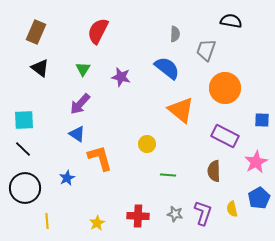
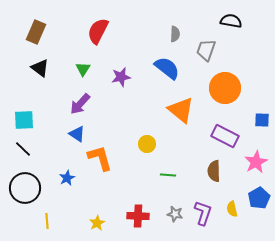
purple star: rotated 24 degrees counterclockwise
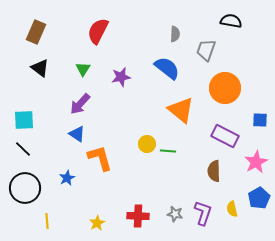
blue square: moved 2 px left
green line: moved 24 px up
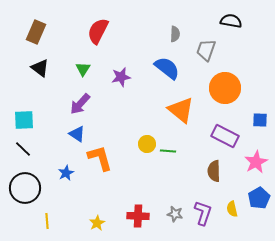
blue star: moved 1 px left, 5 px up
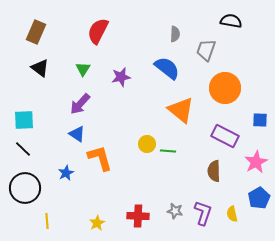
yellow semicircle: moved 5 px down
gray star: moved 3 px up
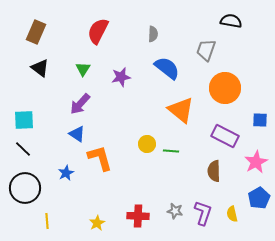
gray semicircle: moved 22 px left
green line: moved 3 px right
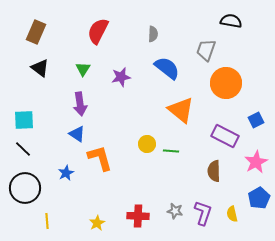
orange circle: moved 1 px right, 5 px up
purple arrow: rotated 50 degrees counterclockwise
blue square: moved 4 px left; rotated 28 degrees counterclockwise
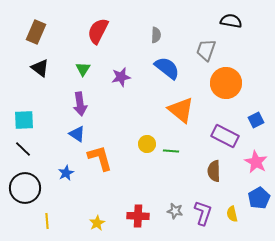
gray semicircle: moved 3 px right, 1 px down
pink star: rotated 15 degrees counterclockwise
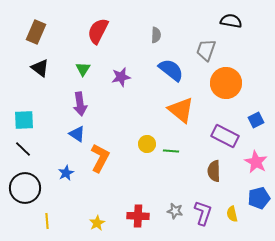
blue semicircle: moved 4 px right, 2 px down
orange L-shape: rotated 44 degrees clockwise
blue pentagon: rotated 15 degrees clockwise
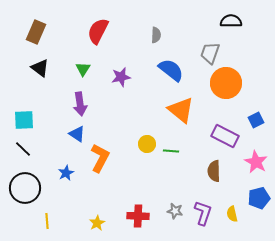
black semicircle: rotated 10 degrees counterclockwise
gray trapezoid: moved 4 px right, 3 px down
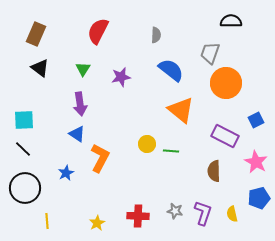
brown rectangle: moved 2 px down
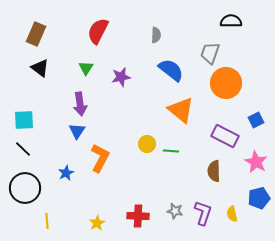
green triangle: moved 3 px right, 1 px up
blue triangle: moved 3 px up; rotated 30 degrees clockwise
